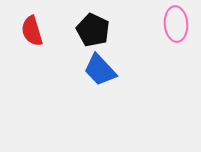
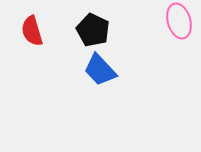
pink ellipse: moved 3 px right, 3 px up; rotated 12 degrees counterclockwise
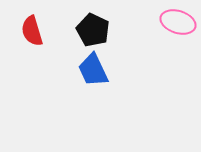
pink ellipse: moved 1 px left, 1 px down; rotated 56 degrees counterclockwise
blue trapezoid: moved 7 px left; rotated 18 degrees clockwise
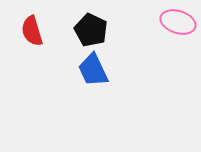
black pentagon: moved 2 px left
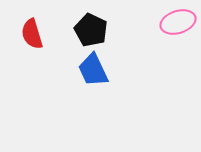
pink ellipse: rotated 36 degrees counterclockwise
red semicircle: moved 3 px down
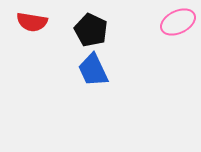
pink ellipse: rotated 8 degrees counterclockwise
red semicircle: moved 12 px up; rotated 64 degrees counterclockwise
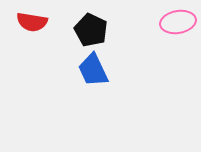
pink ellipse: rotated 16 degrees clockwise
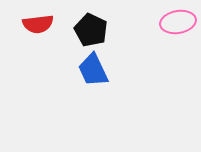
red semicircle: moved 6 px right, 2 px down; rotated 16 degrees counterclockwise
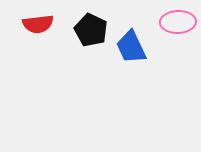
pink ellipse: rotated 8 degrees clockwise
blue trapezoid: moved 38 px right, 23 px up
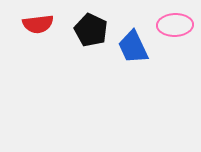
pink ellipse: moved 3 px left, 3 px down
blue trapezoid: moved 2 px right
